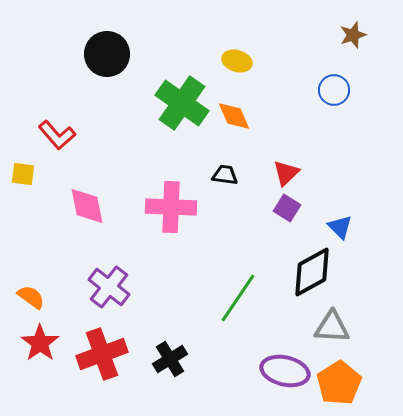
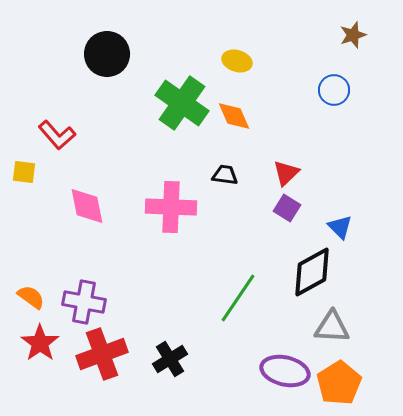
yellow square: moved 1 px right, 2 px up
purple cross: moved 25 px left, 15 px down; rotated 27 degrees counterclockwise
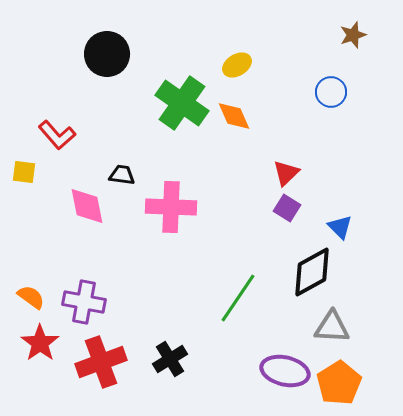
yellow ellipse: moved 4 px down; rotated 48 degrees counterclockwise
blue circle: moved 3 px left, 2 px down
black trapezoid: moved 103 px left
red cross: moved 1 px left, 8 px down
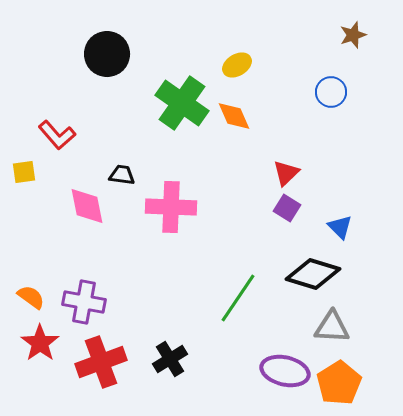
yellow square: rotated 15 degrees counterclockwise
black diamond: moved 1 px right, 2 px down; rotated 46 degrees clockwise
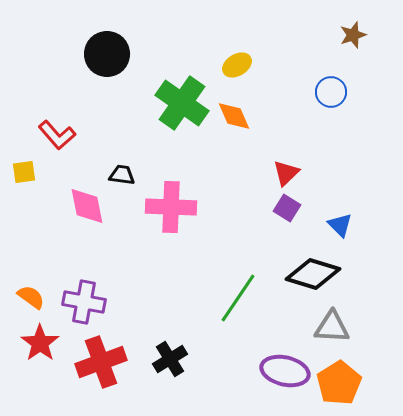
blue triangle: moved 2 px up
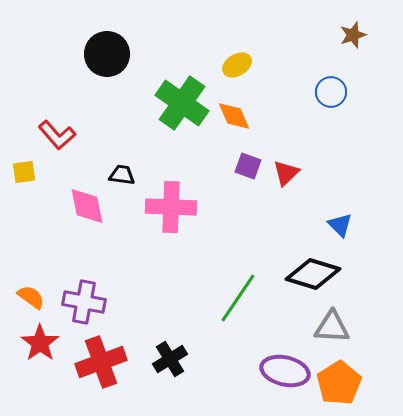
purple square: moved 39 px left, 42 px up; rotated 12 degrees counterclockwise
